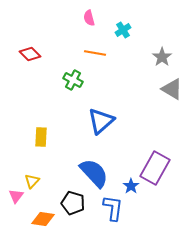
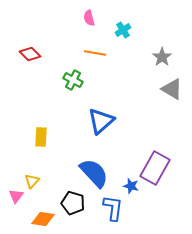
blue star: rotated 21 degrees counterclockwise
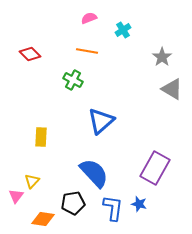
pink semicircle: rotated 84 degrees clockwise
orange line: moved 8 px left, 2 px up
blue star: moved 8 px right, 18 px down
black pentagon: rotated 25 degrees counterclockwise
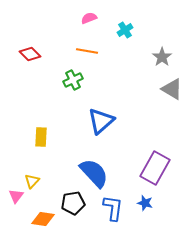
cyan cross: moved 2 px right
green cross: rotated 36 degrees clockwise
blue star: moved 6 px right, 1 px up
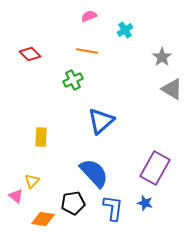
pink semicircle: moved 2 px up
pink triangle: rotated 28 degrees counterclockwise
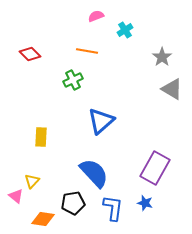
pink semicircle: moved 7 px right
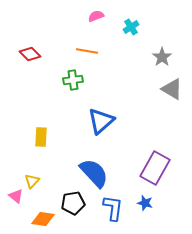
cyan cross: moved 6 px right, 3 px up
green cross: rotated 18 degrees clockwise
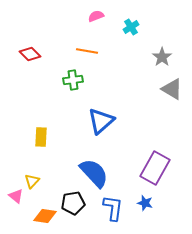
orange diamond: moved 2 px right, 3 px up
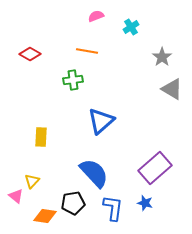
red diamond: rotated 15 degrees counterclockwise
purple rectangle: rotated 20 degrees clockwise
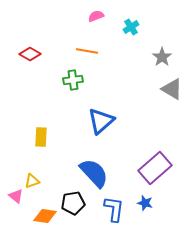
yellow triangle: rotated 28 degrees clockwise
blue L-shape: moved 1 px right, 1 px down
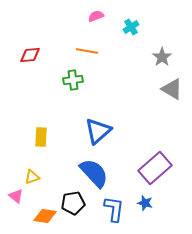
red diamond: moved 1 px down; rotated 35 degrees counterclockwise
blue triangle: moved 3 px left, 10 px down
yellow triangle: moved 4 px up
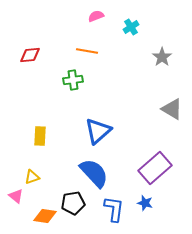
gray triangle: moved 20 px down
yellow rectangle: moved 1 px left, 1 px up
